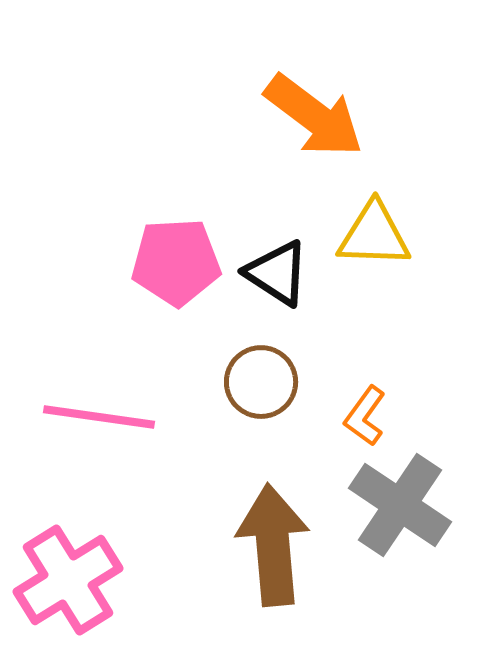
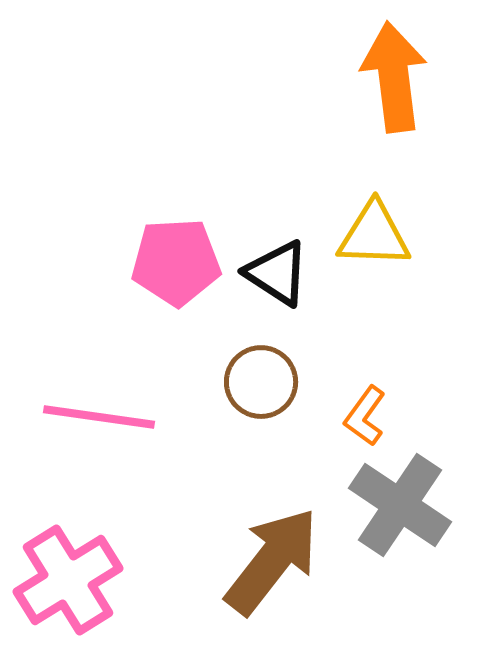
orange arrow: moved 80 px right, 39 px up; rotated 134 degrees counterclockwise
brown arrow: moved 1 px left, 16 px down; rotated 43 degrees clockwise
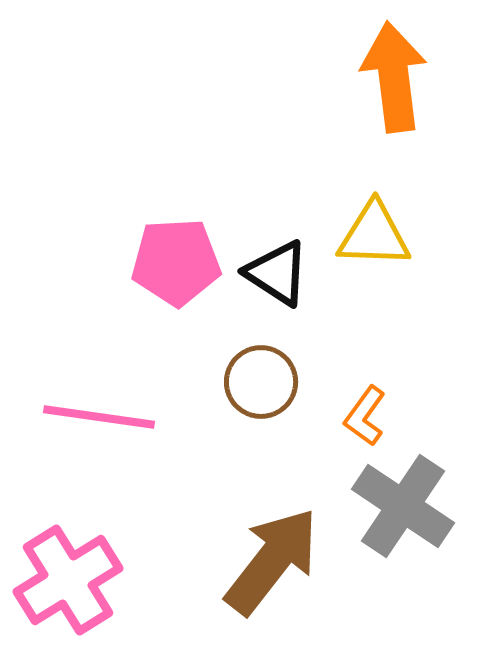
gray cross: moved 3 px right, 1 px down
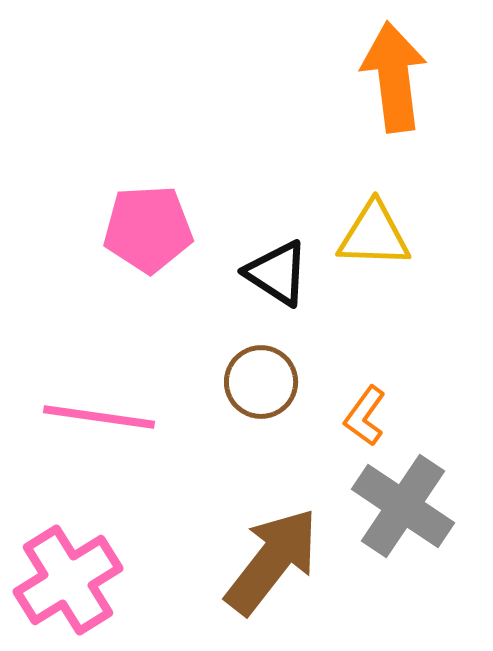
pink pentagon: moved 28 px left, 33 px up
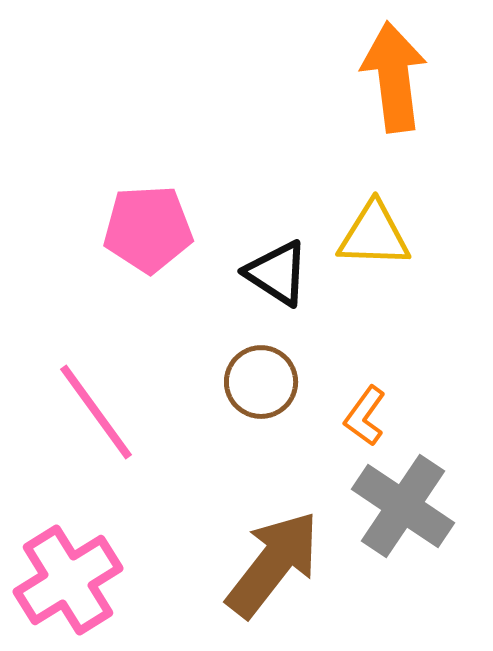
pink line: moved 3 px left, 5 px up; rotated 46 degrees clockwise
brown arrow: moved 1 px right, 3 px down
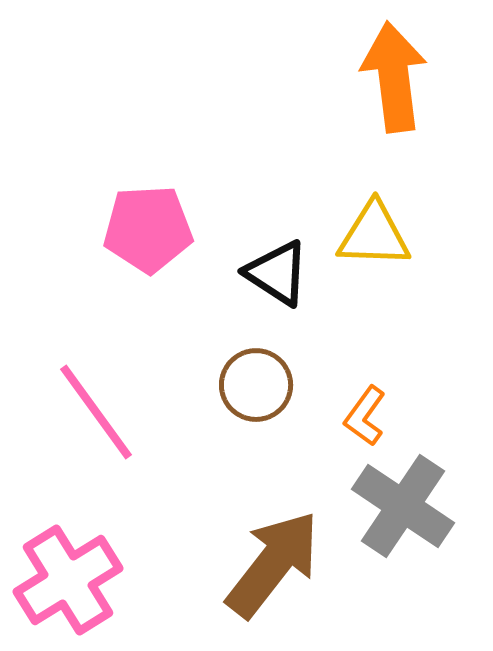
brown circle: moved 5 px left, 3 px down
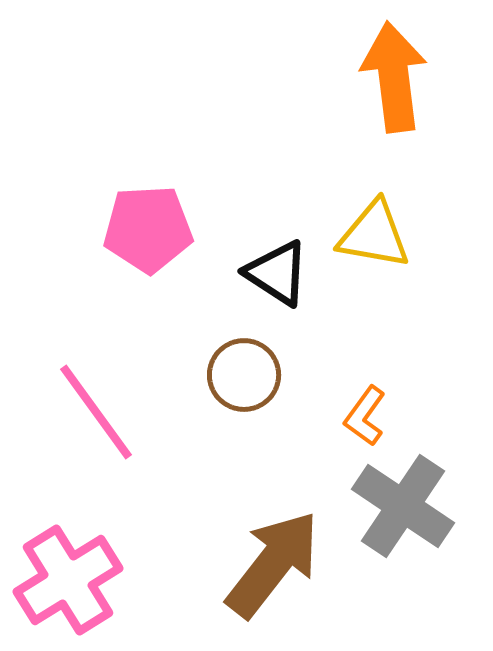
yellow triangle: rotated 8 degrees clockwise
brown circle: moved 12 px left, 10 px up
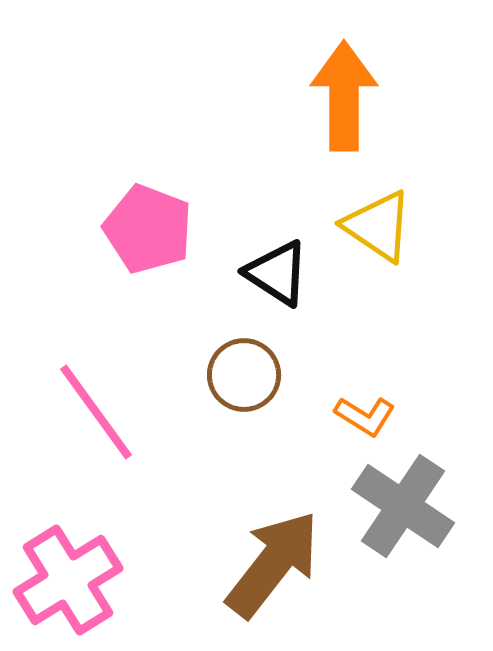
orange arrow: moved 50 px left, 19 px down; rotated 7 degrees clockwise
pink pentagon: rotated 24 degrees clockwise
yellow triangle: moved 4 px right, 9 px up; rotated 24 degrees clockwise
orange L-shape: rotated 94 degrees counterclockwise
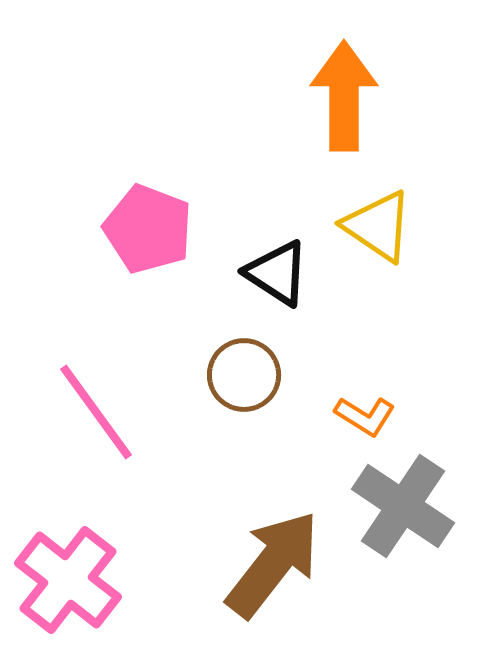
pink cross: rotated 20 degrees counterclockwise
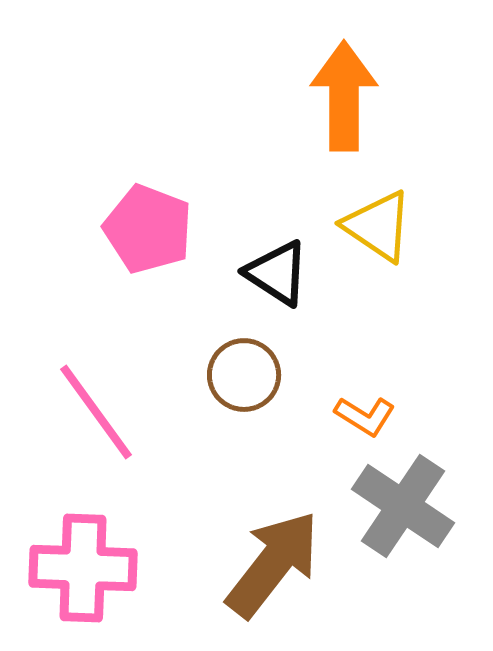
pink cross: moved 15 px right, 12 px up; rotated 36 degrees counterclockwise
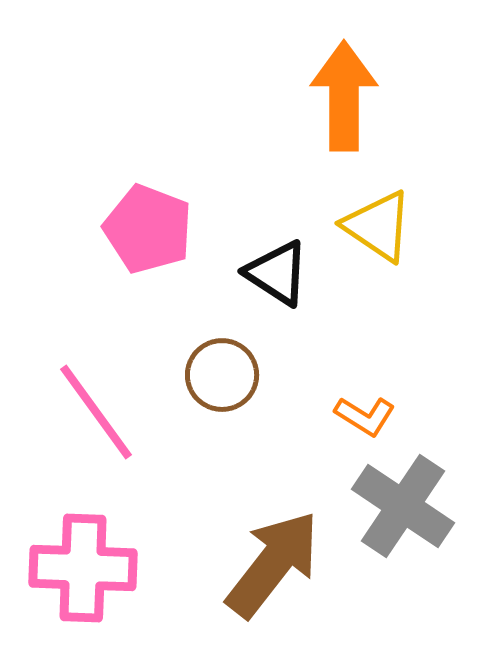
brown circle: moved 22 px left
